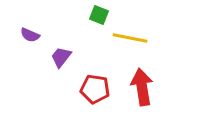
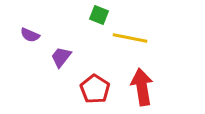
red pentagon: rotated 24 degrees clockwise
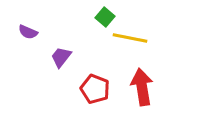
green square: moved 6 px right, 2 px down; rotated 18 degrees clockwise
purple semicircle: moved 2 px left, 3 px up
red pentagon: rotated 12 degrees counterclockwise
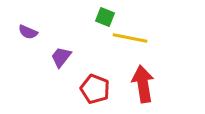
green square: rotated 18 degrees counterclockwise
red arrow: moved 1 px right, 3 px up
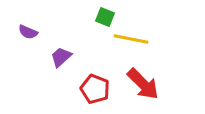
yellow line: moved 1 px right, 1 px down
purple trapezoid: rotated 10 degrees clockwise
red arrow: rotated 144 degrees clockwise
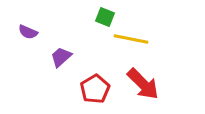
red pentagon: rotated 20 degrees clockwise
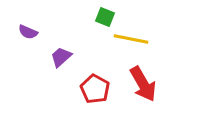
red arrow: rotated 15 degrees clockwise
red pentagon: rotated 12 degrees counterclockwise
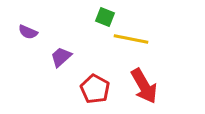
red arrow: moved 1 px right, 2 px down
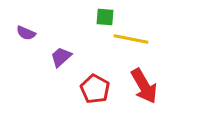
green square: rotated 18 degrees counterclockwise
purple semicircle: moved 2 px left, 1 px down
